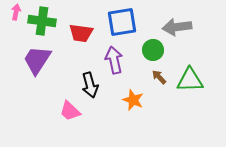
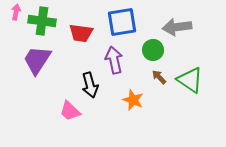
green triangle: rotated 36 degrees clockwise
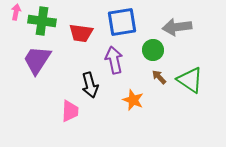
pink trapezoid: rotated 130 degrees counterclockwise
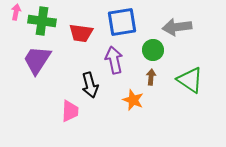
brown arrow: moved 8 px left; rotated 49 degrees clockwise
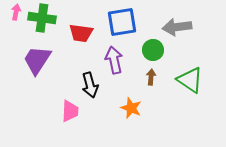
green cross: moved 3 px up
orange star: moved 2 px left, 8 px down
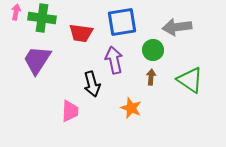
black arrow: moved 2 px right, 1 px up
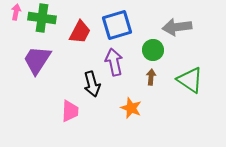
blue square: moved 5 px left, 3 px down; rotated 8 degrees counterclockwise
red trapezoid: moved 1 px left, 1 px up; rotated 70 degrees counterclockwise
purple arrow: moved 2 px down
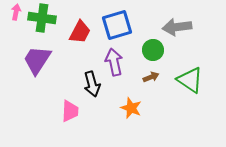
brown arrow: rotated 63 degrees clockwise
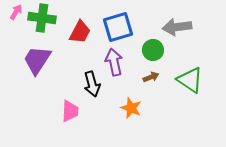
pink arrow: rotated 21 degrees clockwise
blue square: moved 1 px right, 2 px down
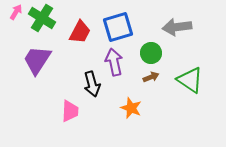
green cross: rotated 24 degrees clockwise
green circle: moved 2 px left, 3 px down
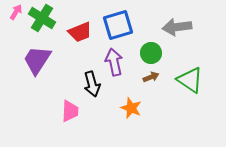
blue square: moved 2 px up
red trapezoid: rotated 40 degrees clockwise
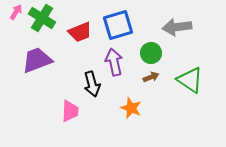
purple trapezoid: rotated 36 degrees clockwise
